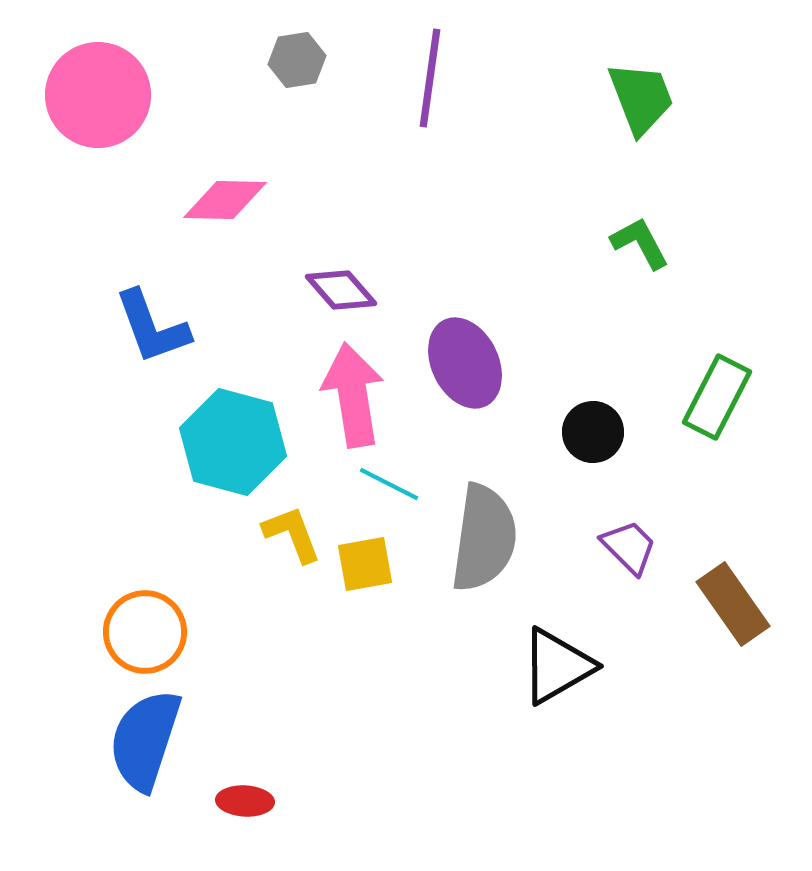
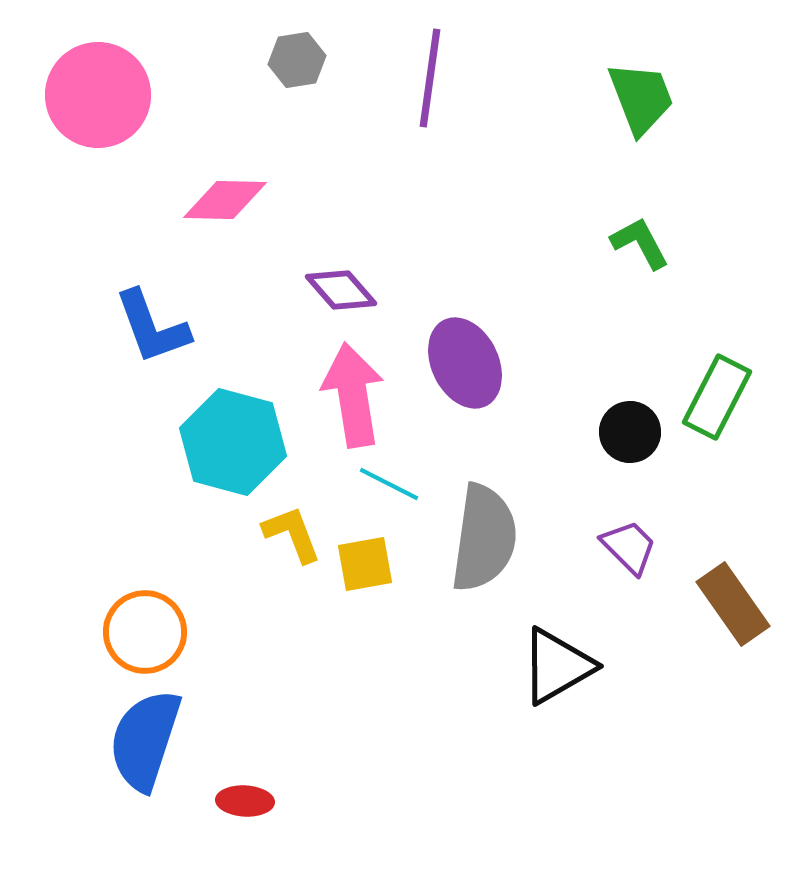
black circle: moved 37 px right
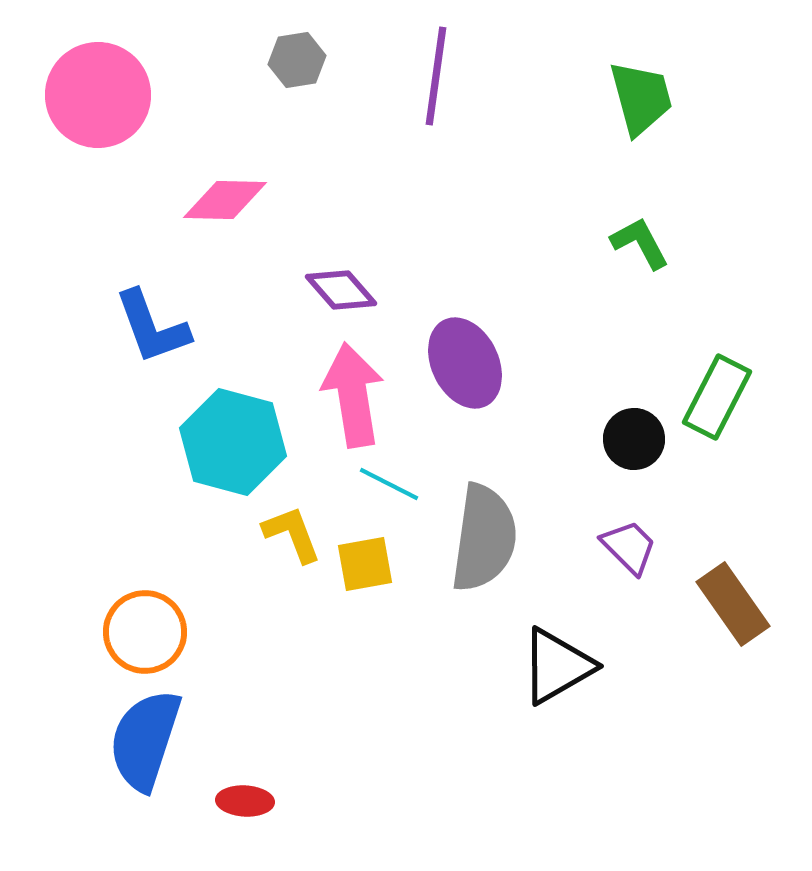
purple line: moved 6 px right, 2 px up
green trapezoid: rotated 6 degrees clockwise
black circle: moved 4 px right, 7 px down
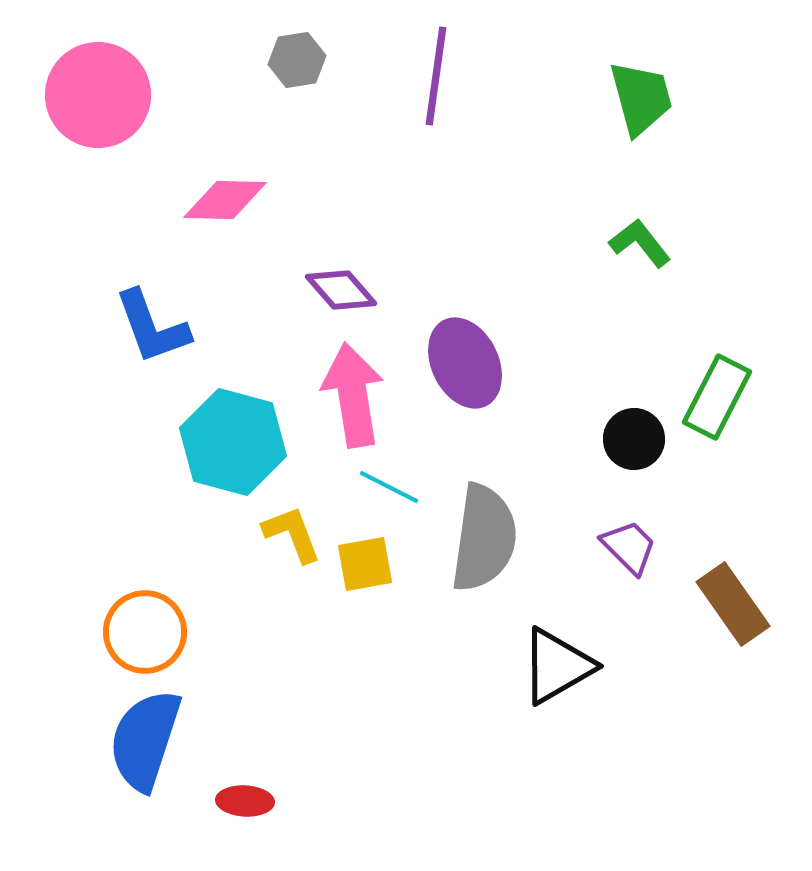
green L-shape: rotated 10 degrees counterclockwise
cyan line: moved 3 px down
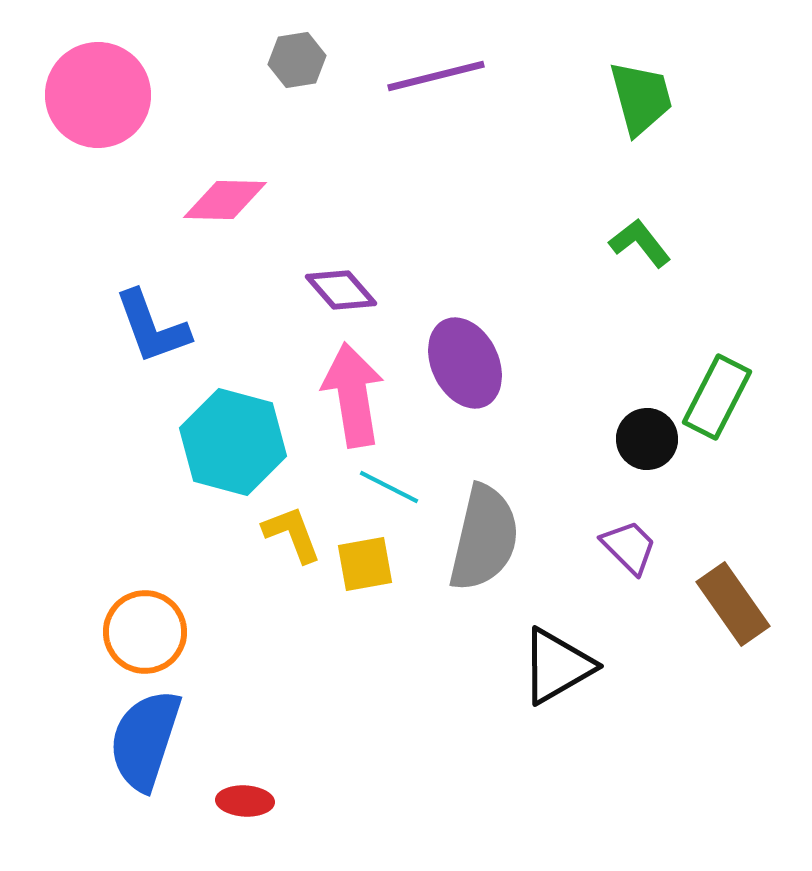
purple line: rotated 68 degrees clockwise
black circle: moved 13 px right
gray semicircle: rotated 5 degrees clockwise
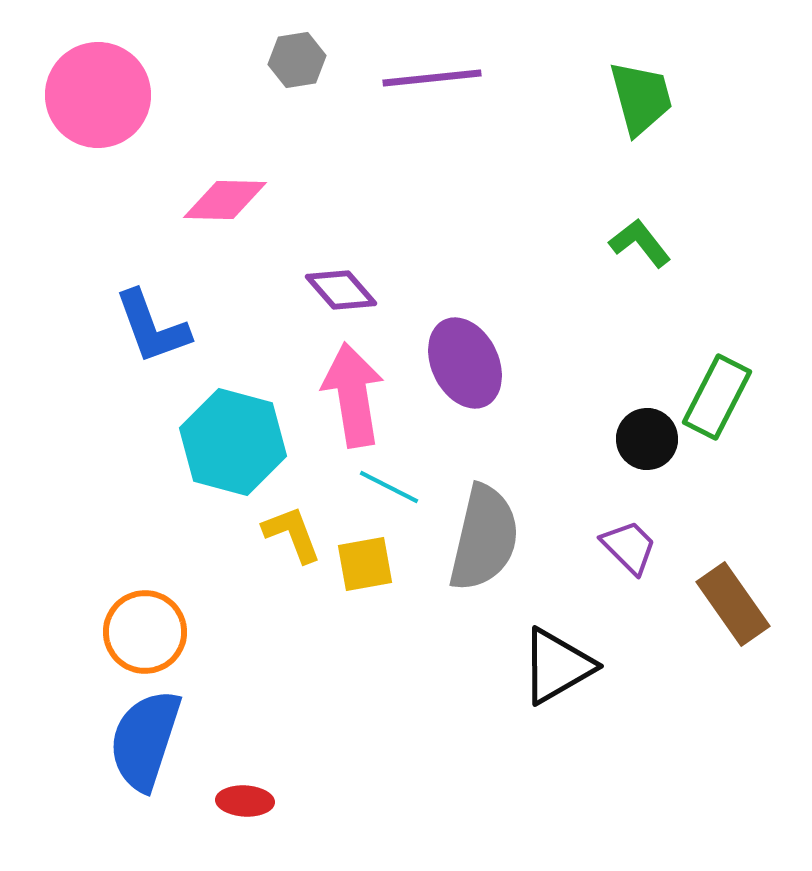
purple line: moved 4 px left, 2 px down; rotated 8 degrees clockwise
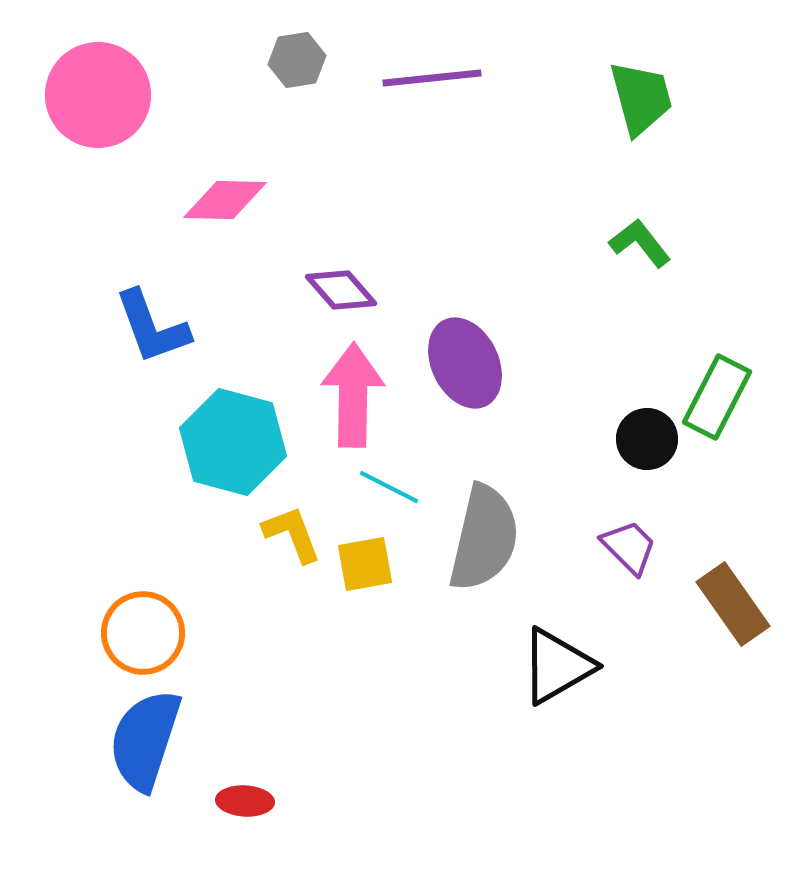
pink arrow: rotated 10 degrees clockwise
orange circle: moved 2 px left, 1 px down
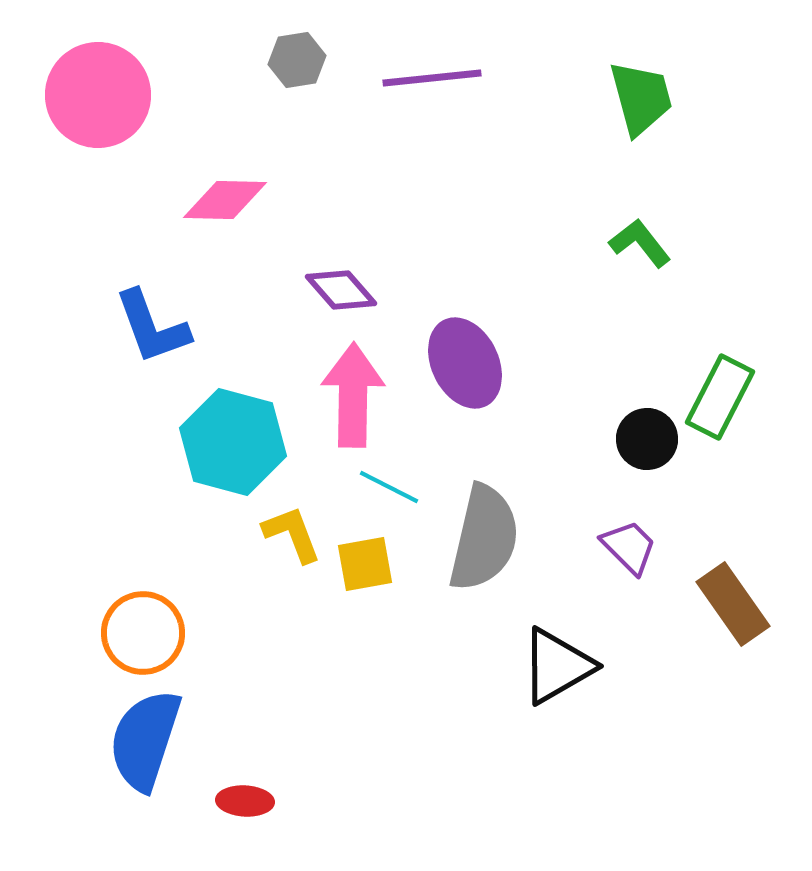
green rectangle: moved 3 px right
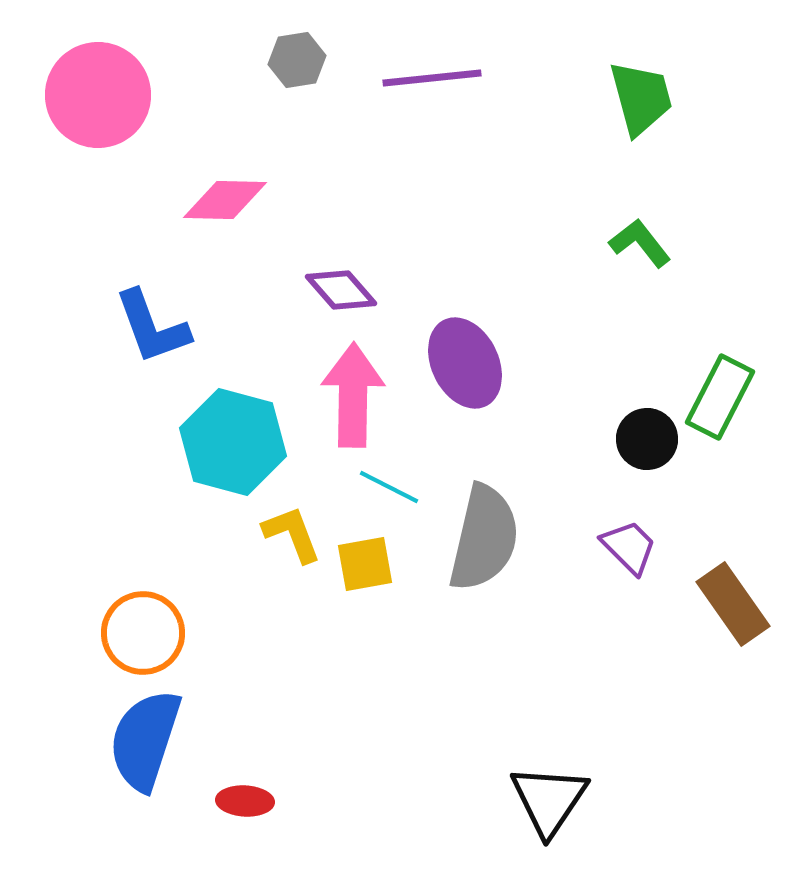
black triangle: moved 8 px left, 134 px down; rotated 26 degrees counterclockwise
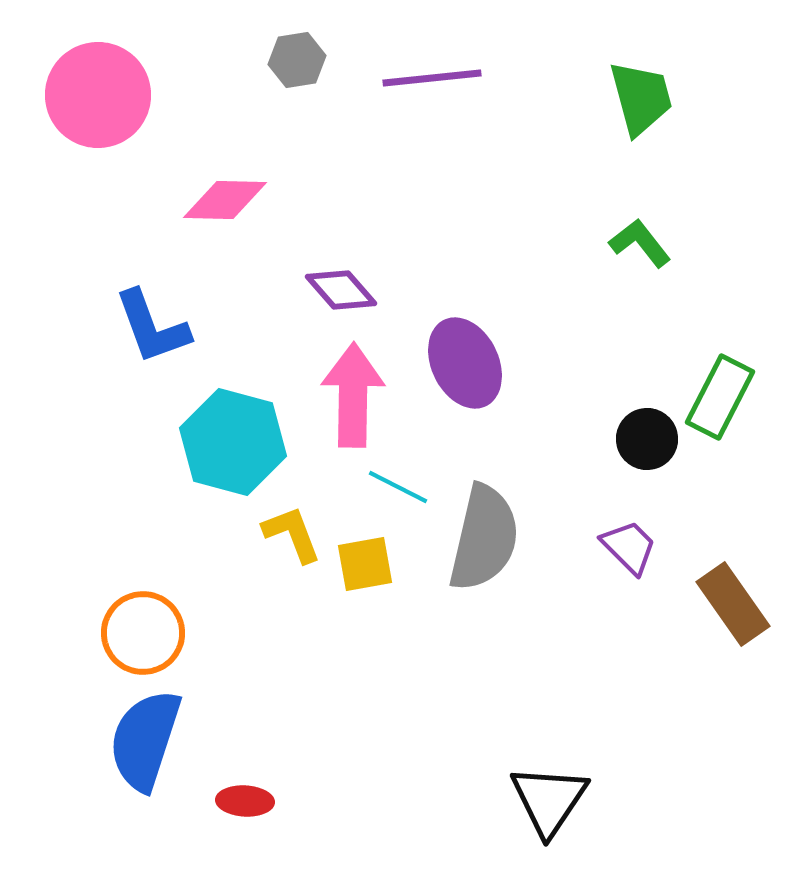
cyan line: moved 9 px right
